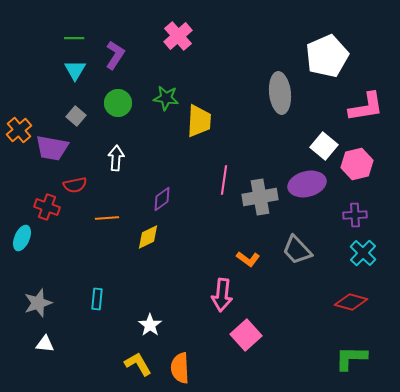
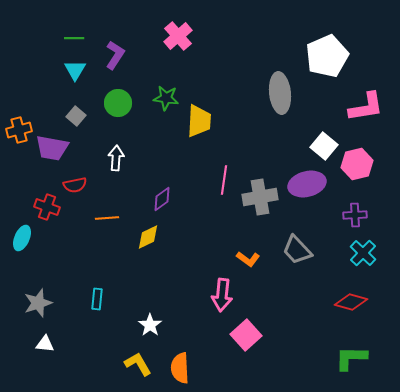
orange cross: rotated 25 degrees clockwise
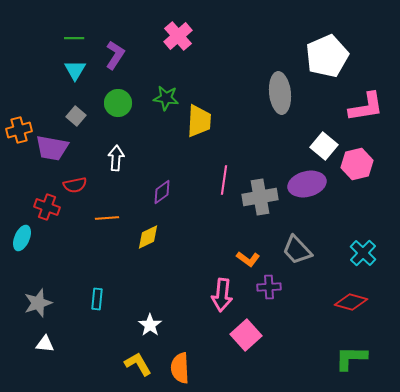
purple diamond: moved 7 px up
purple cross: moved 86 px left, 72 px down
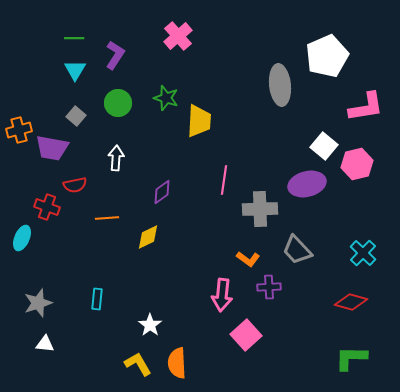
gray ellipse: moved 8 px up
green star: rotated 10 degrees clockwise
gray cross: moved 12 px down; rotated 8 degrees clockwise
orange semicircle: moved 3 px left, 5 px up
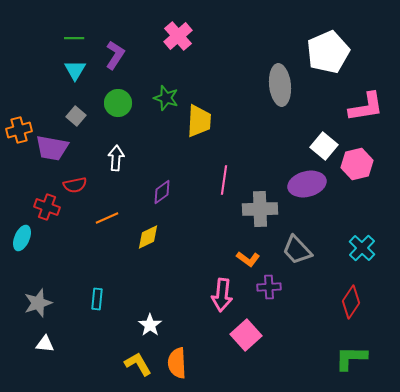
white pentagon: moved 1 px right, 4 px up
orange line: rotated 20 degrees counterclockwise
cyan cross: moved 1 px left, 5 px up
red diamond: rotated 72 degrees counterclockwise
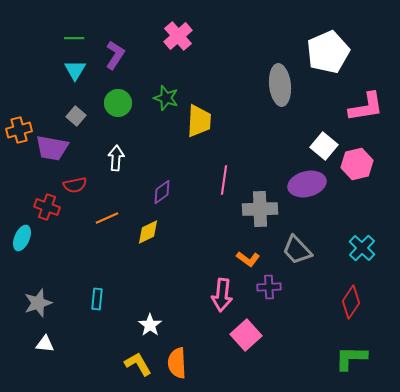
yellow diamond: moved 5 px up
